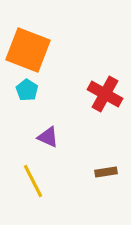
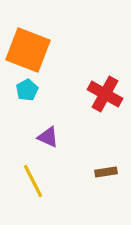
cyan pentagon: rotated 10 degrees clockwise
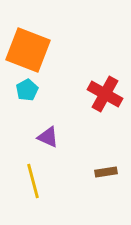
yellow line: rotated 12 degrees clockwise
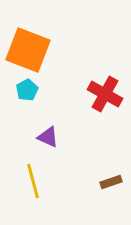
brown rectangle: moved 5 px right, 10 px down; rotated 10 degrees counterclockwise
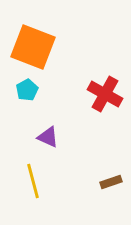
orange square: moved 5 px right, 3 px up
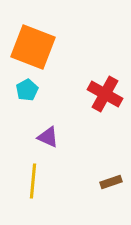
yellow line: rotated 20 degrees clockwise
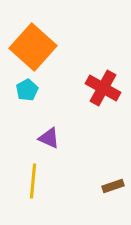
orange square: rotated 21 degrees clockwise
red cross: moved 2 px left, 6 px up
purple triangle: moved 1 px right, 1 px down
brown rectangle: moved 2 px right, 4 px down
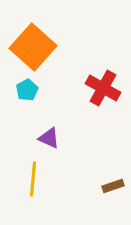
yellow line: moved 2 px up
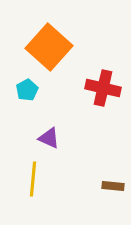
orange square: moved 16 px right
red cross: rotated 16 degrees counterclockwise
brown rectangle: rotated 25 degrees clockwise
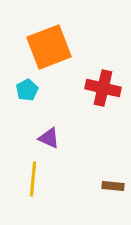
orange square: rotated 27 degrees clockwise
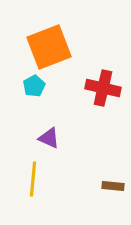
cyan pentagon: moved 7 px right, 4 px up
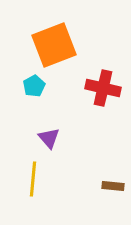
orange square: moved 5 px right, 2 px up
purple triangle: rotated 25 degrees clockwise
